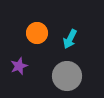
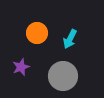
purple star: moved 2 px right, 1 px down
gray circle: moved 4 px left
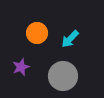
cyan arrow: rotated 18 degrees clockwise
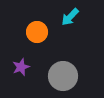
orange circle: moved 1 px up
cyan arrow: moved 22 px up
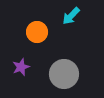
cyan arrow: moved 1 px right, 1 px up
gray circle: moved 1 px right, 2 px up
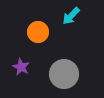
orange circle: moved 1 px right
purple star: rotated 24 degrees counterclockwise
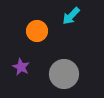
orange circle: moved 1 px left, 1 px up
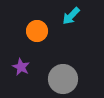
gray circle: moved 1 px left, 5 px down
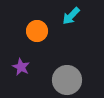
gray circle: moved 4 px right, 1 px down
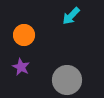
orange circle: moved 13 px left, 4 px down
